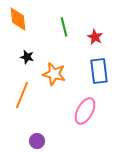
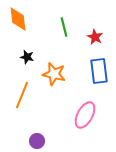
pink ellipse: moved 4 px down
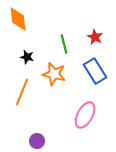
green line: moved 17 px down
blue rectangle: moved 4 px left; rotated 25 degrees counterclockwise
orange line: moved 3 px up
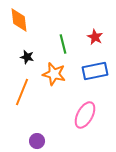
orange diamond: moved 1 px right, 1 px down
green line: moved 1 px left
blue rectangle: rotated 70 degrees counterclockwise
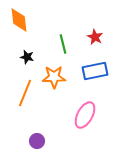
orange star: moved 3 px down; rotated 15 degrees counterclockwise
orange line: moved 3 px right, 1 px down
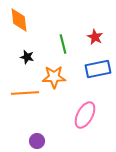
blue rectangle: moved 3 px right, 2 px up
orange line: rotated 64 degrees clockwise
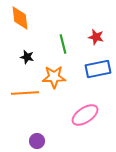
orange diamond: moved 1 px right, 2 px up
red star: moved 1 px right; rotated 14 degrees counterclockwise
pink ellipse: rotated 28 degrees clockwise
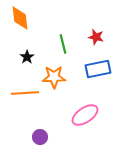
black star: rotated 24 degrees clockwise
purple circle: moved 3 px right, 4 px up
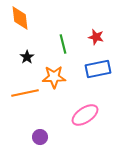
orange line: rotated 8 degrees counterclockwise
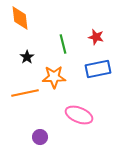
pink ellipse: moved 6 px left; rotated 56 degrees clockwise
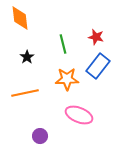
blue rectangle: moved 3 px up; rotated 40 degrees counterclockwise
orange star: moved 13 px right, 2 px down
purple circle: moved 1 px up
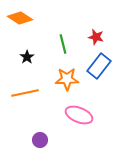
orange diamond: rotated 50 degrees counterclockwise
blue rectangle: moved 1 px right
purple circle: moved 4 px down
